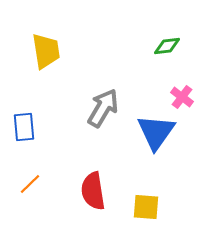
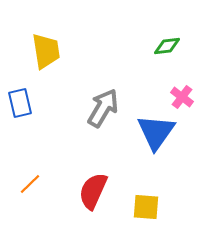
blue rectangle: moved 4 px left, 24 px up; rotated 8 degrees counterclockwise
red semicircle: rotated 33 degrees clockwise
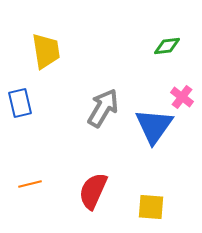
blue triangle: moved 2 px left, 6 px up
orange line: rotated 30 degrees clockwise
yellow square: moved 5 px right
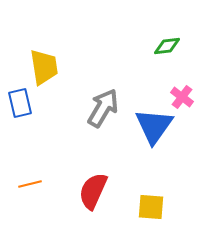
yellow trapezoid: moved 2 px left, 16 px down
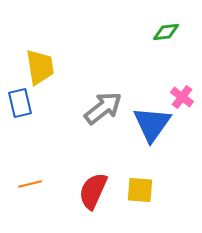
green diamond: moved 1 px left, 14 px up
yellow trapezoid: moved 4 px left
gray arrow: rotated 21 degrees clockwise
blue triangle: moved 2 px left, 2 px up
yellow square: moved 11 px left, 17 px up
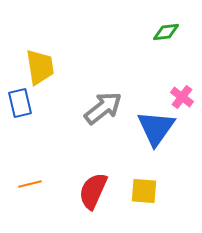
blue triangle: moved 4 px right, 4 px down
yellow square: moved 4 px right, 1 px down
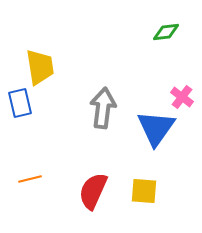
gray arrow: rotated 45 degrees counterclockwise
orange line: moved 5 px up
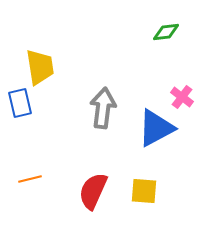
blue triangle: rotated 27 degrees clockwise
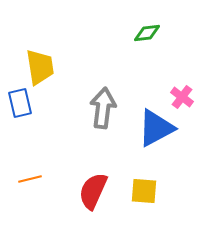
green diamond: moved 19 px left, 1 px down
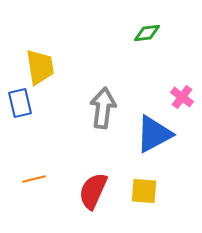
blue triangle: moved 2 px left, 6 px down
orange line: moved 4 px right
